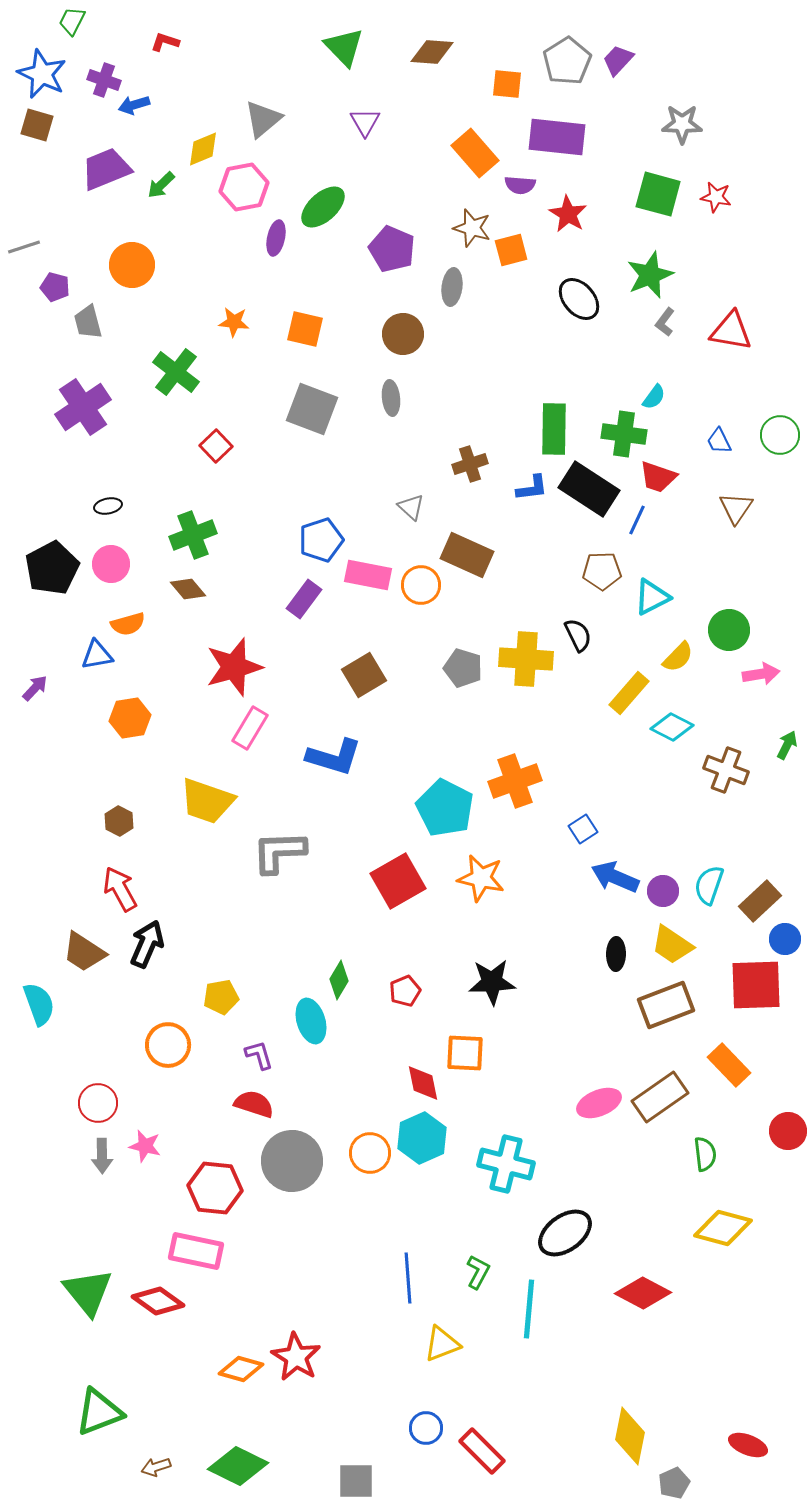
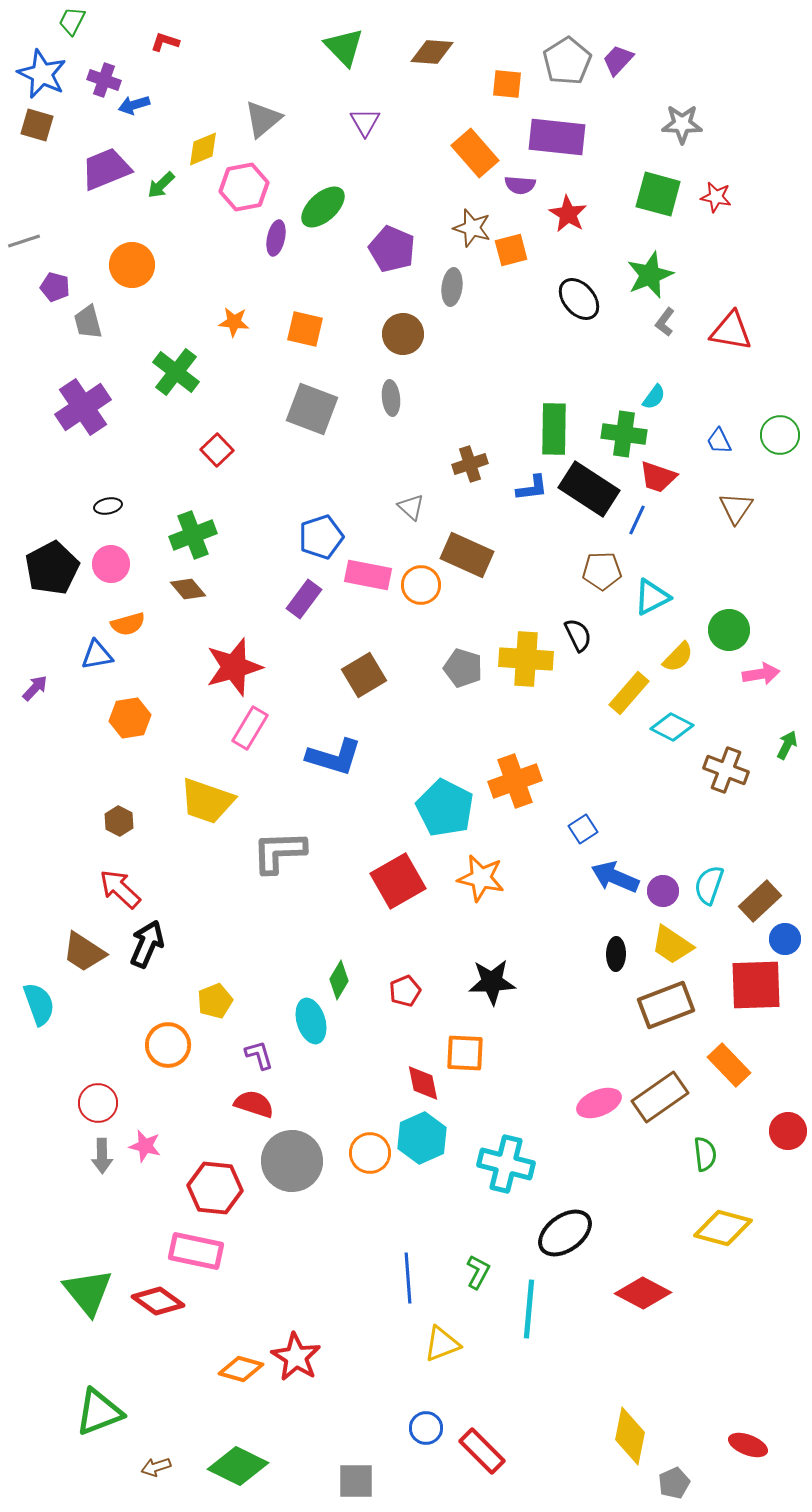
gray line at (24, 247): moved 6 px up
red square at (216, 446): moved 1 px right, 4 px down
blue pentagon at (321, 540): moved 3 px up
red arrow at (120, 889): rotated 18 degrees counterclockwise
yellow pentagon at (221, 997): moved 6 px left, 4 px down; rotated 12 degrees counterclockwise
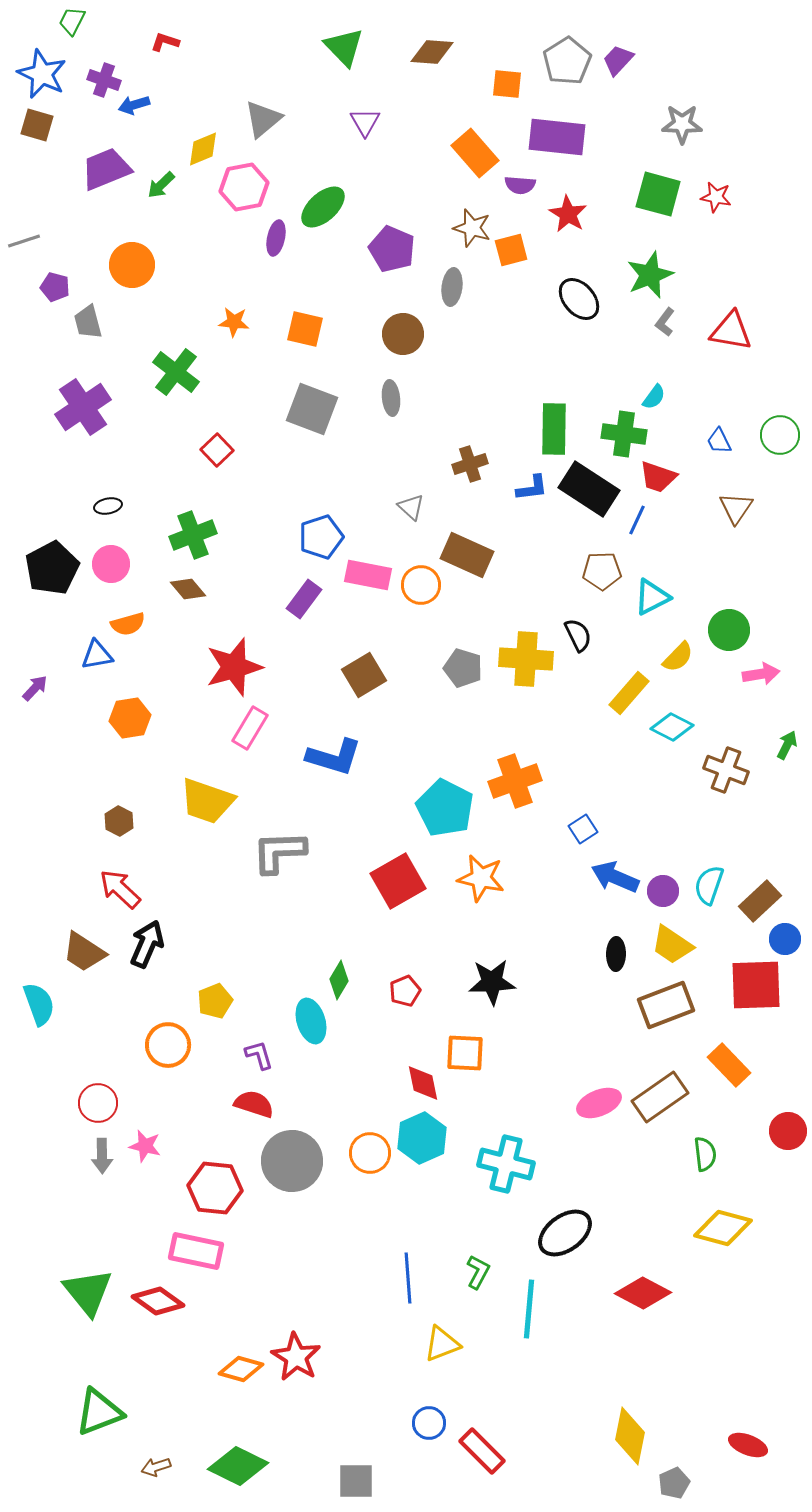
blue circle at (426, 1428): moved 3 px right, 5 px up
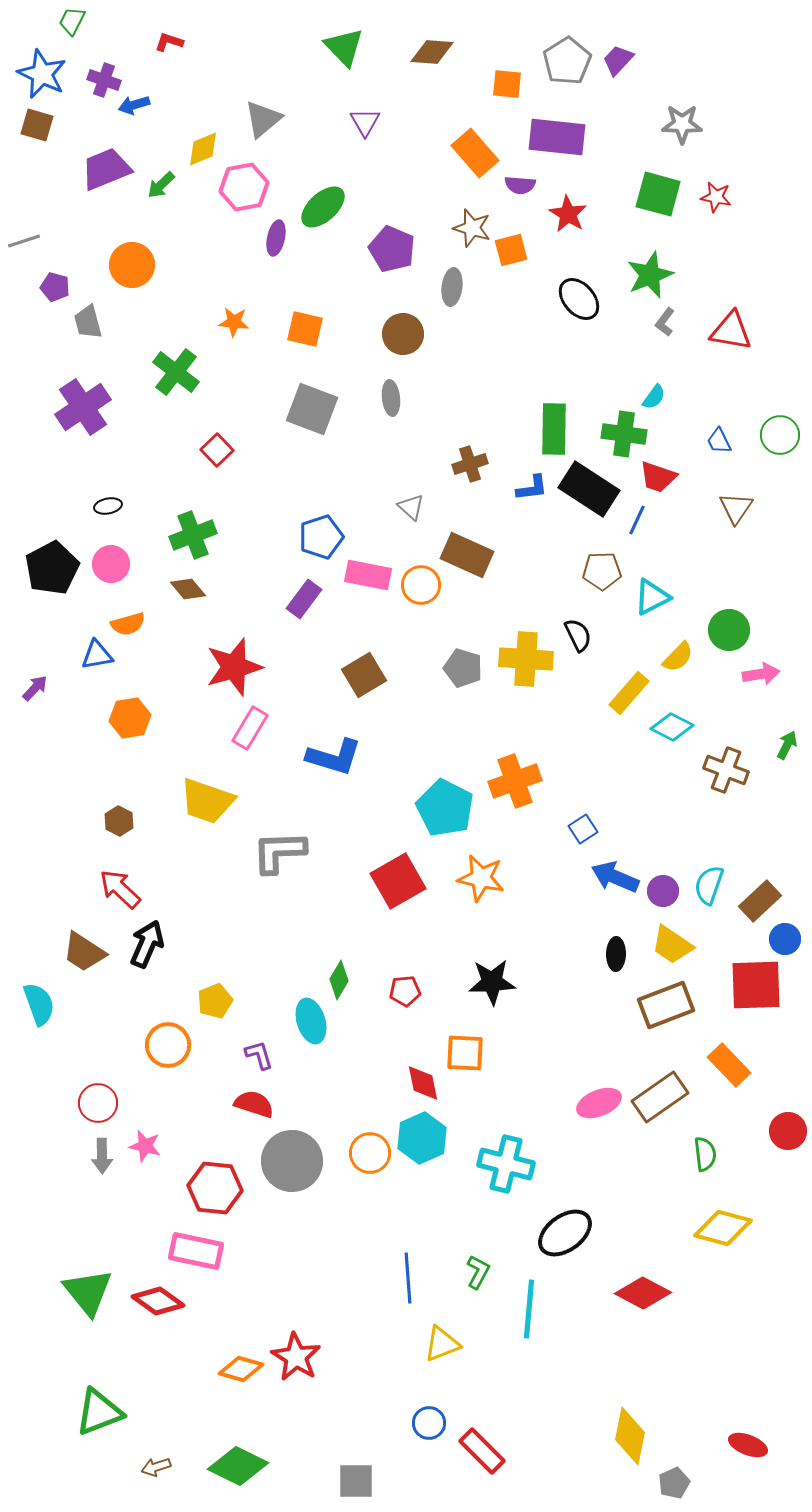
red L-shape at (165, 42): moved 4 px right
red pentagon at (405, 991): rotated 16 degrees clockwise
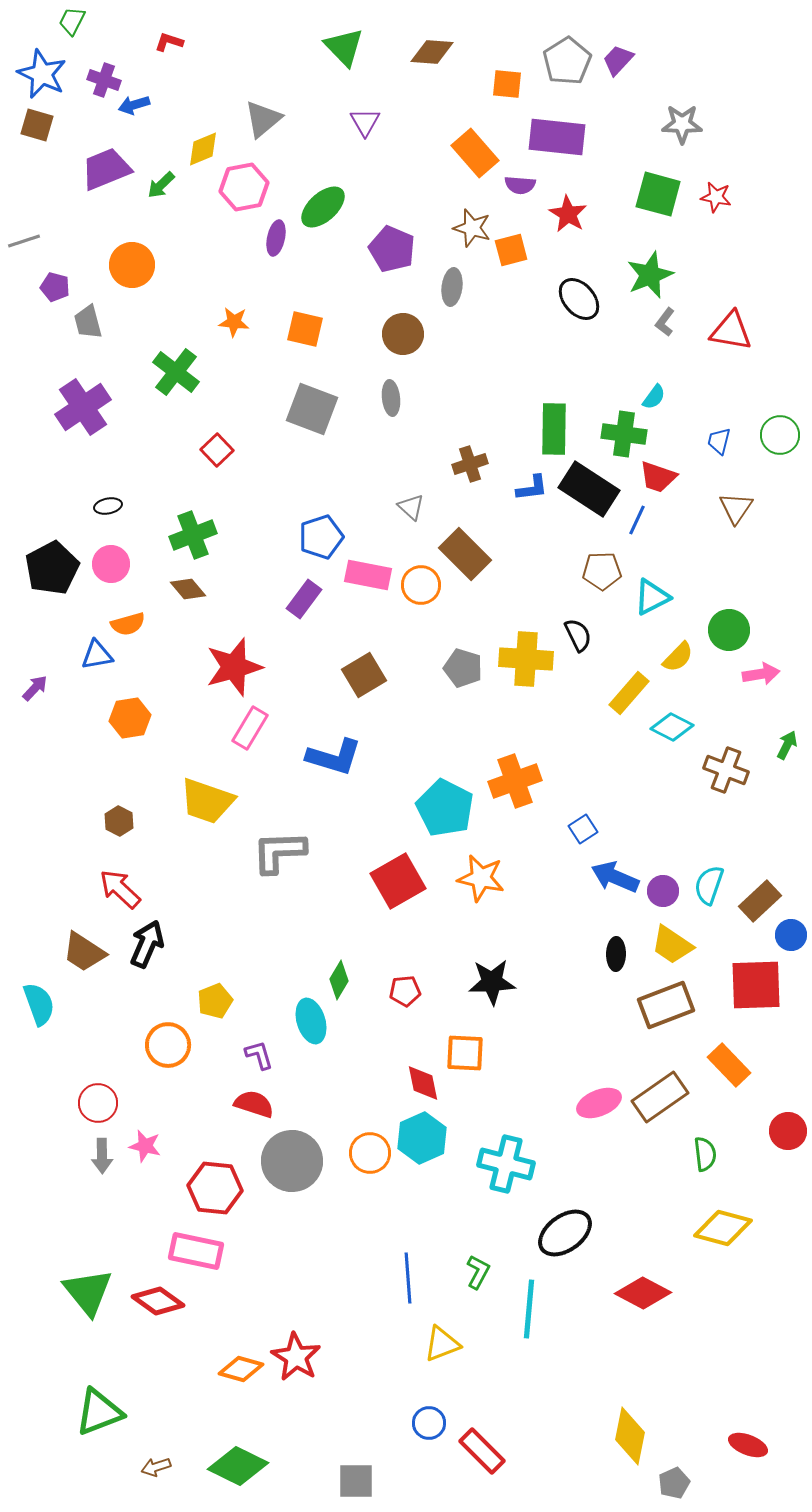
blue trapezoid at (719, 441): rotated 40 degrees clockwise
brown rectangle at (467, 555): moved 2 px left, 1 px up; rotated 21 degrees clockwise
blue circle at (785, 939): moved 6 px right, 4 px up
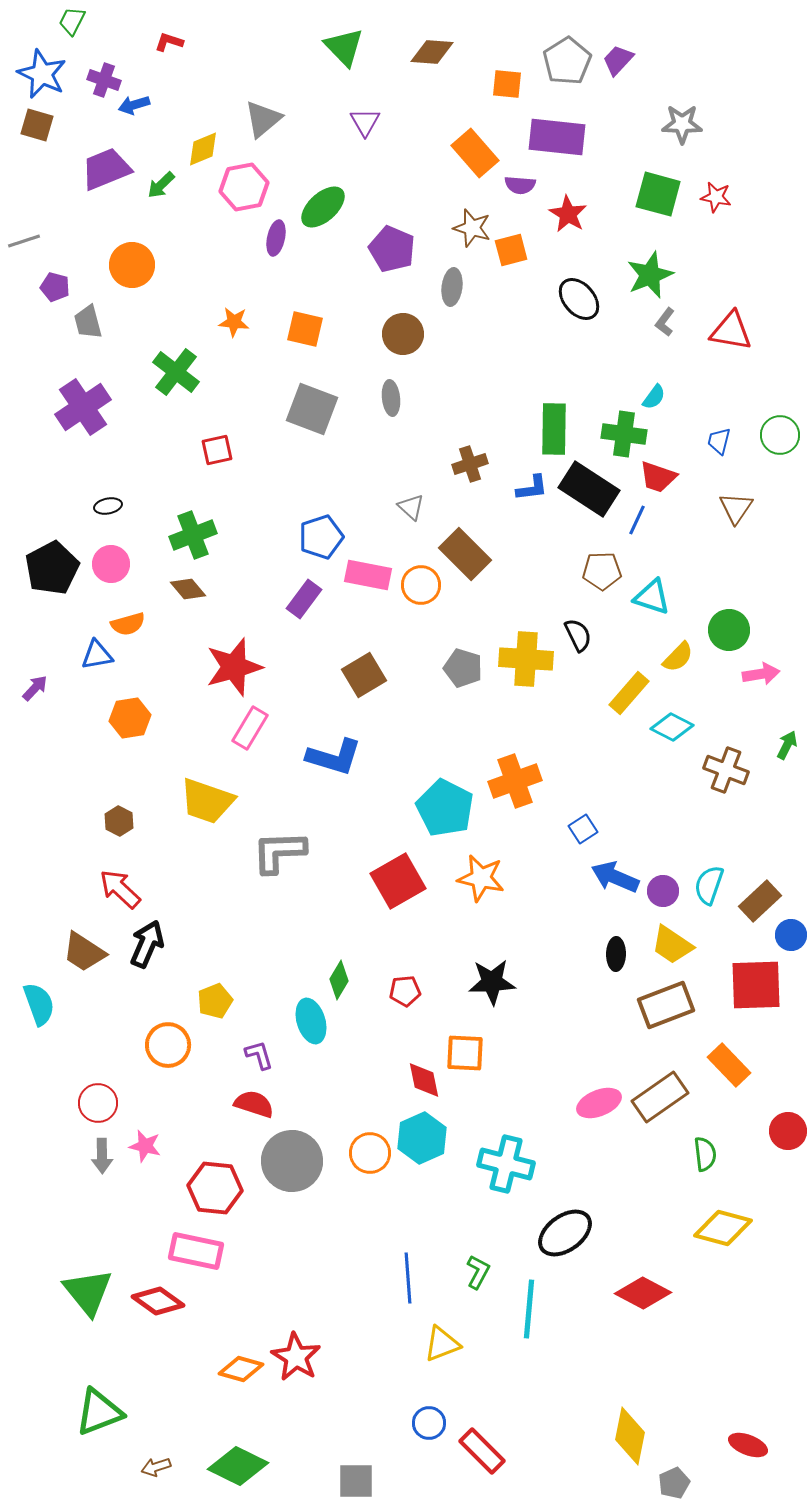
red square at (217, 450): rotated 32 degrees clockwise
cyan triangle at (652, 597): rotated 45 degrees clockwise
red diamond at (423, 1083): moved 1 px right, 3 px up
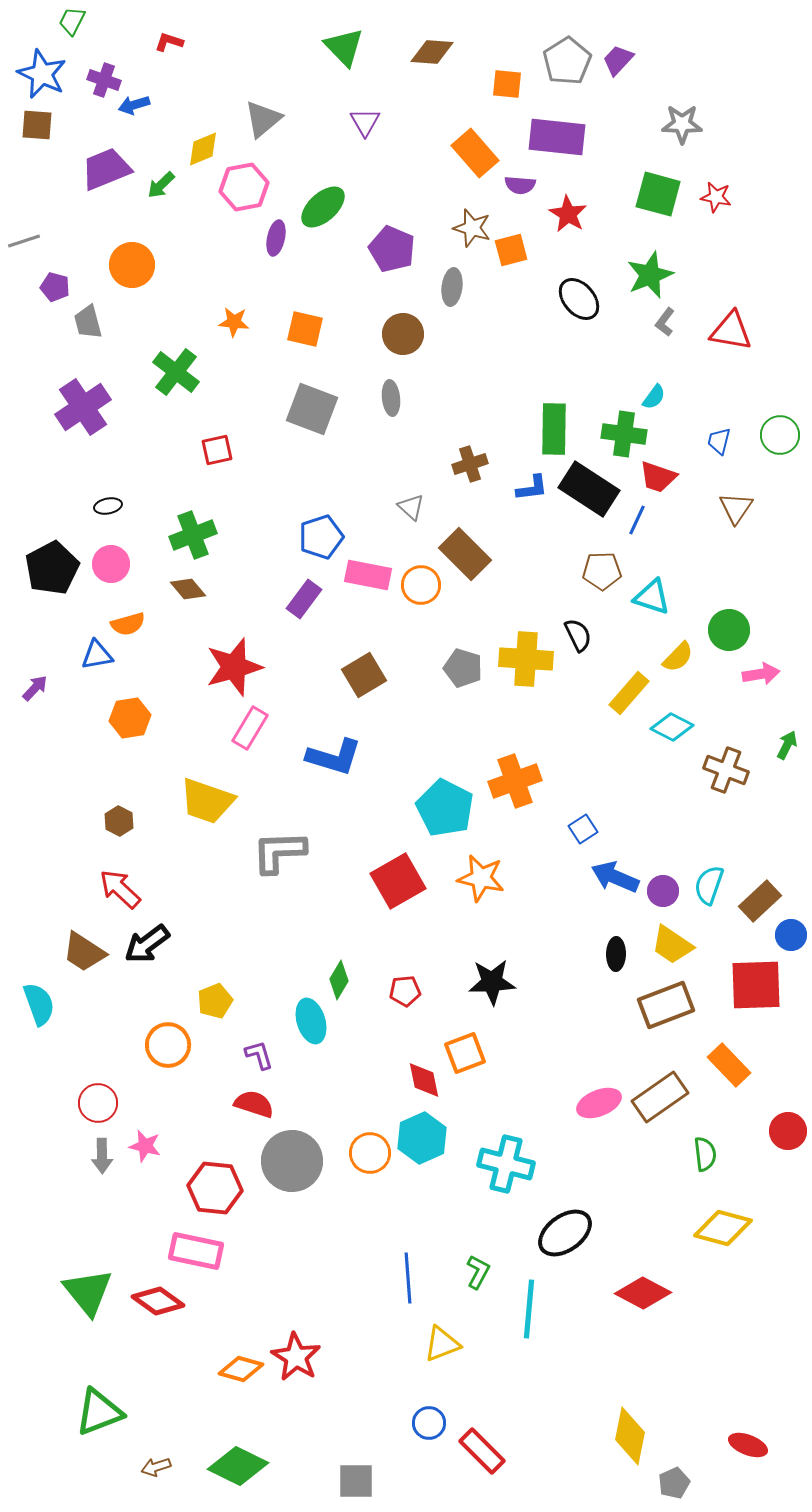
brown square at (37, 125): rotated 12 degrees counterclockwise
black arrow at (147, 944): rotated 150 degrees counterclockwise
orange square at (465, 1053): rotated 24 degrees counterclockwise
